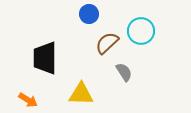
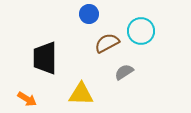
brown semicircle: rotated 15 degrees clockwise
gray semicircle: rotated 90 degrees counterclockwise
orange arrow: moved 1 px left, 1 px up
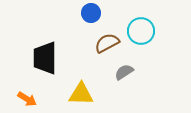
blue circle: moved 2 px right, 1 px up
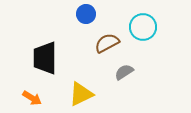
blue circle: moved 5 px left, 1 px down
cyan circle: moved 2 px right, 4 px up
yellow triangle: rotated 28 degrees counterclockwise
orange arrow: moved 5 px right, 1 px up
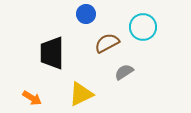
black trapezoid: moved 7 px right, 5 px up
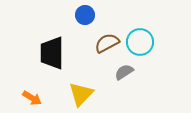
blue circle: moved 1 px left, 1 px down
cyan circle: moved 3 px left, 15 px down
yellow triangle: rotated 20 degrees counterclockwise
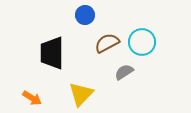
cyan circle: moved 2 px right
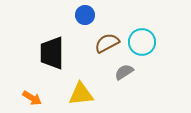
yellow triangle: rotated 40 degrees clockwise
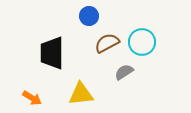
blue circle: moved 4 px right, 1 px down
